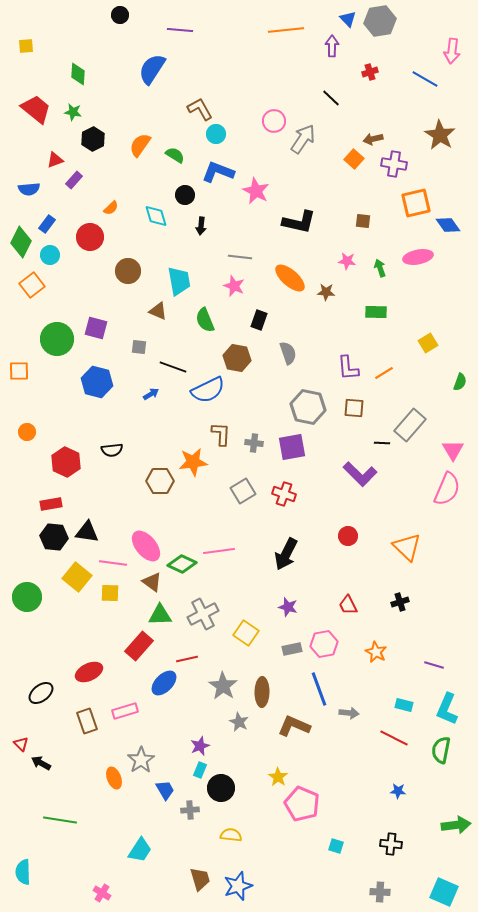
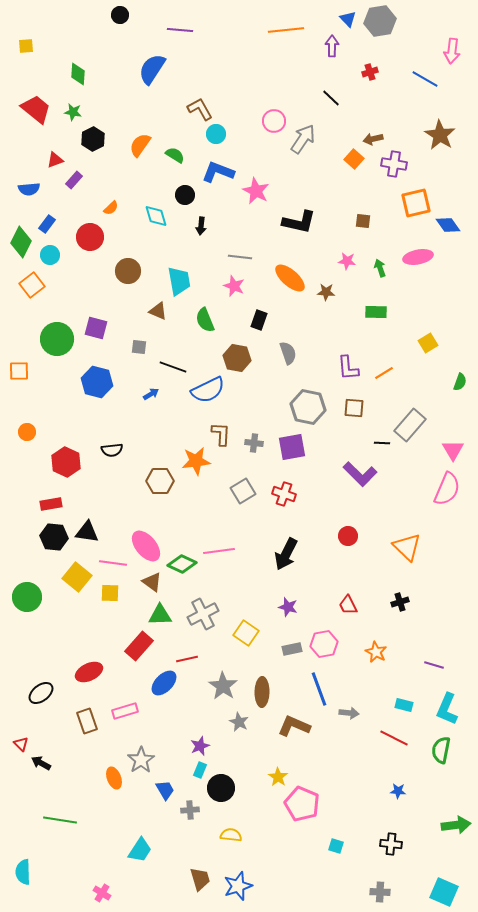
orange star at (193, 462): moved 3 px right, 1 px up
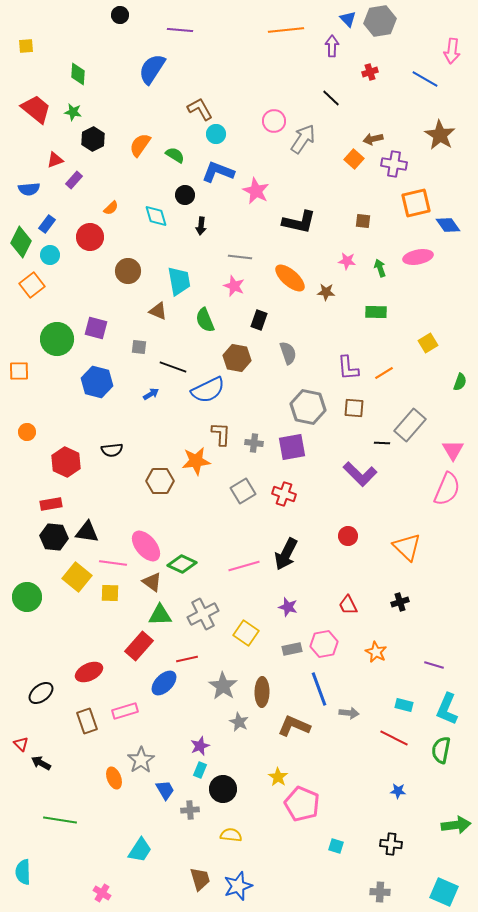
pink line at (219, 551): moved 25 px right, 15 px down; rotated 8 degrees counterclockwise
black circle at (221, 788): moved 2 px right, 1 px down
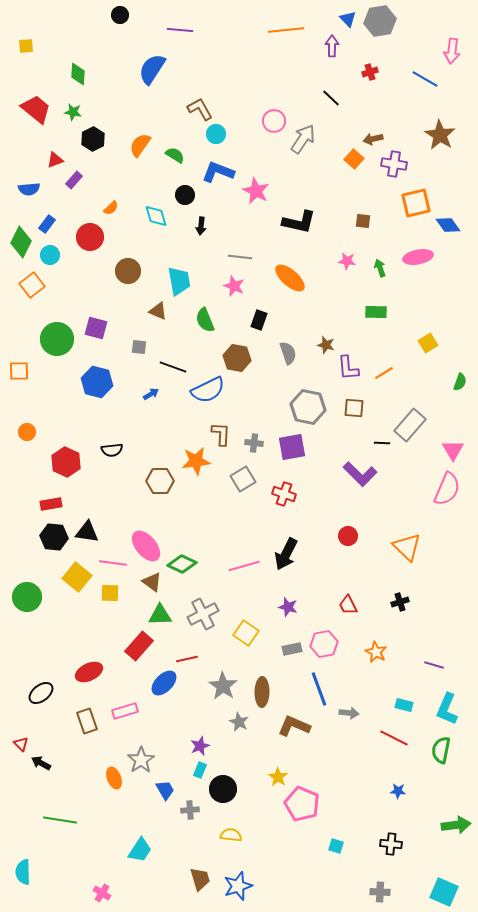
brown star at (326, 292): moved 53 px down; rotated 12 degrees clockwise
gray square at (243, 491): moved 12 px up
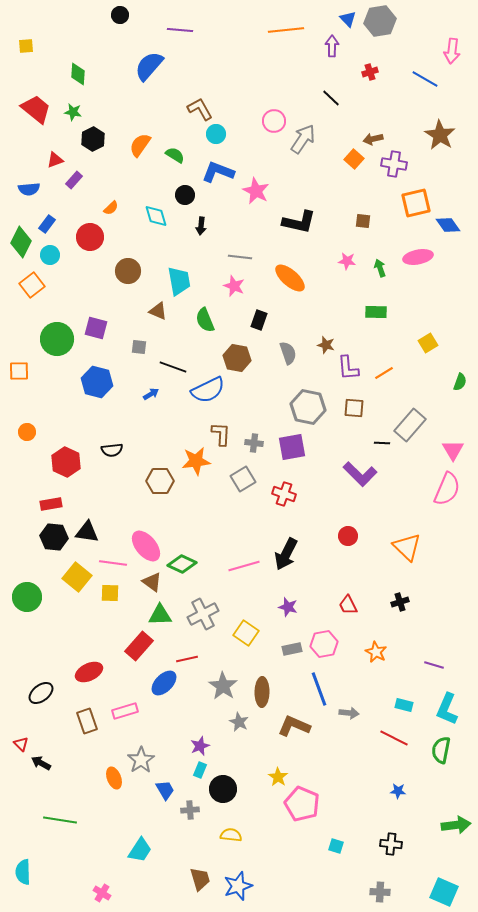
blue semicircle at (152, 69): moved 3 px left, 3 px up; rotated 8 degrees clockwise
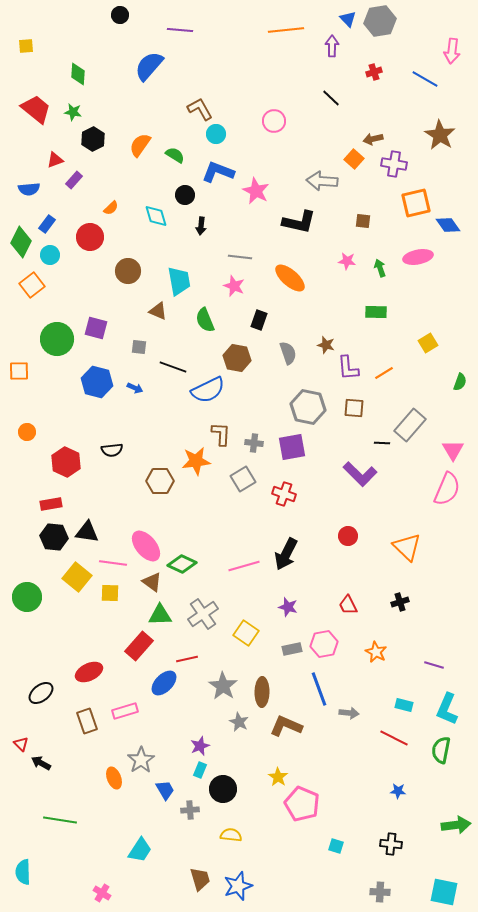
red cross at (370, 72): moved 4 px right
gray arrow at (303, 139): moved 19 px right, 42 px down; rotated 120 degrees counterclockwise
blue arrow at (151, 394): moved 16 px left, 6 px up; rotated 56 degrees clockwise
gray cross at (203, 614): rotated 8 degrees counterclockwise
brown L-shape at (294, 726): moved 8 px left
cyan square at (444, 892): rotated 12 degrees counterclockwise
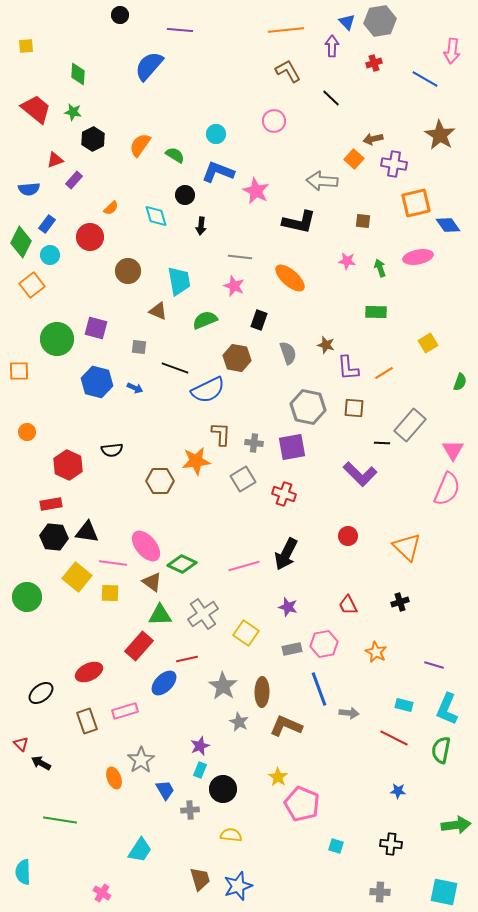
blue triangle at (348, 19): moved 1 px left, 3 px down
red cross at (374, 72): moved 9 px up
brown L-shape at (200, 109): moved 88 px right, 38 px up
green semicircle at (205, 320): rotated 90 degrees clockwise
black line at (173, 367): moved 2 px right, 1 px down
red hexagon at (66, 462): moved 2 px right, 3 px down
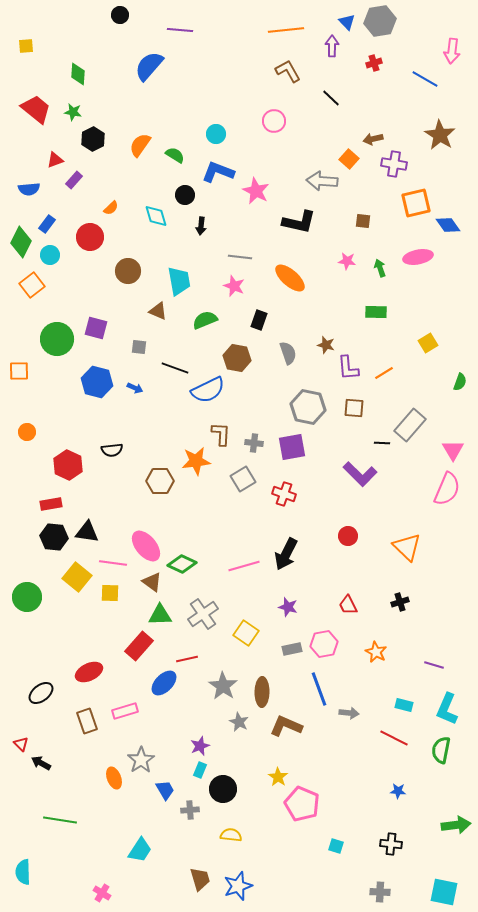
orange square at (354, 159): moved 5 px left
